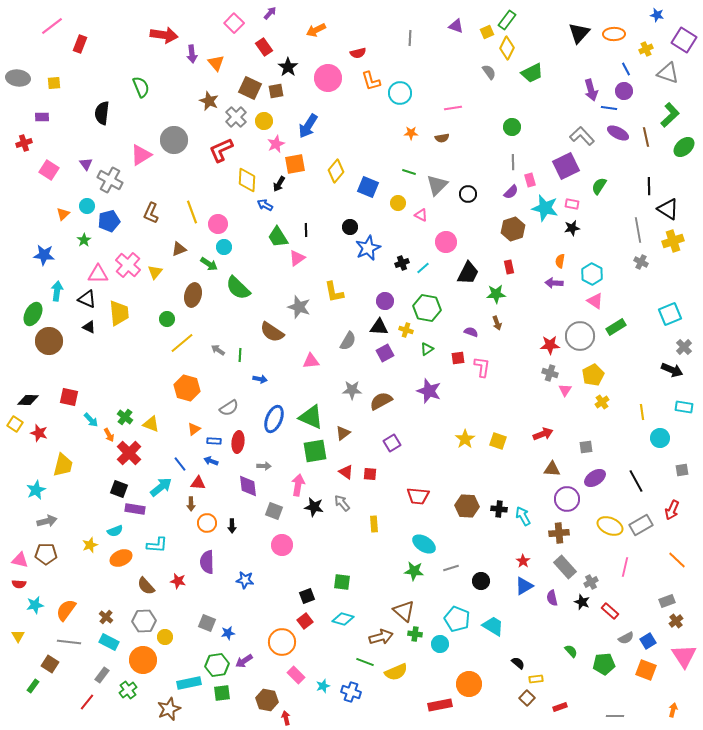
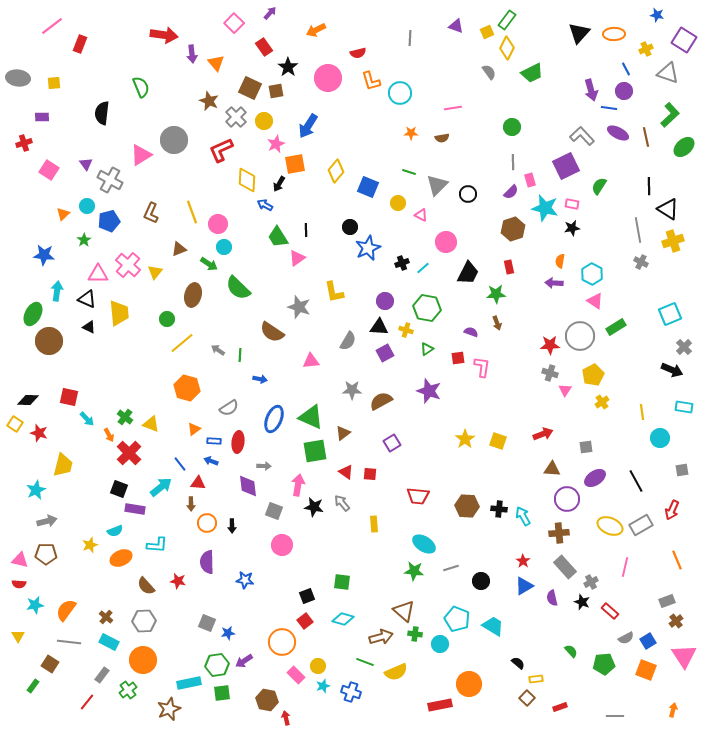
cyan arrow at (91, 420): moved 4 px left, 1 px up
orange line at (677, 560): rotated 24 degrees clockwise
yellow circle at (165, 637): moved 153 px right, 29 px down
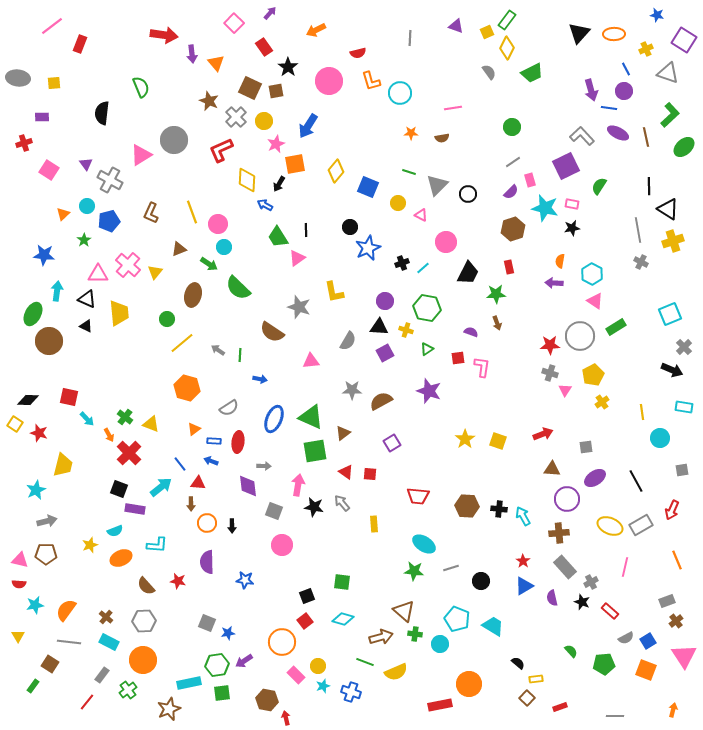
pink circle at (328, 78): moved 1 px right, 3 px down
gray line at (513, 162): rotated 56 degrees clockwise
black triangle at (89, 327): moved 3 px left, 1 px up
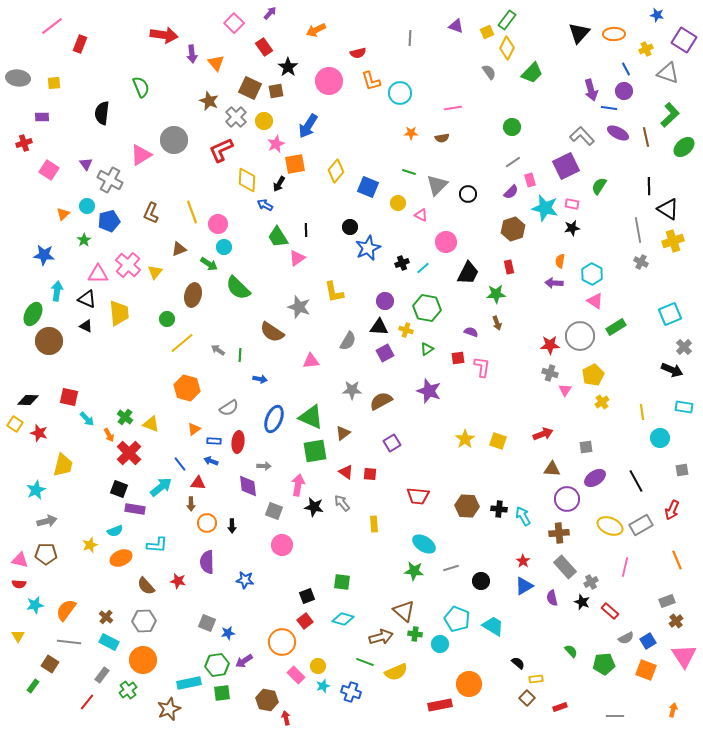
green trapezoid at (532, 73): rotated 20 degrees counterclockwise
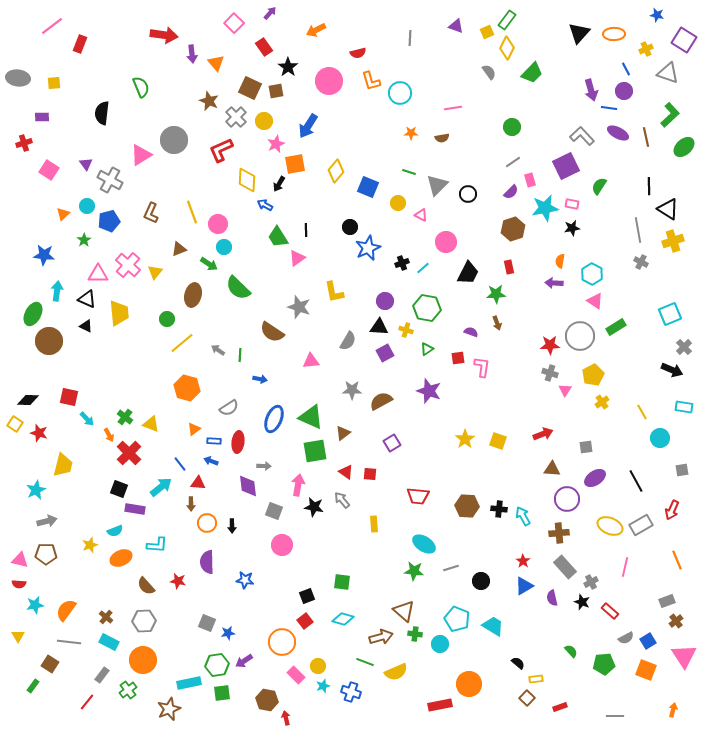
cyan star at (545, 208): rotated 24 degrees counterclockwise
yellow line at (642, 412): rotated 21 degrees counterclockwise
gray arrow at (342, 503): moved 3 px up
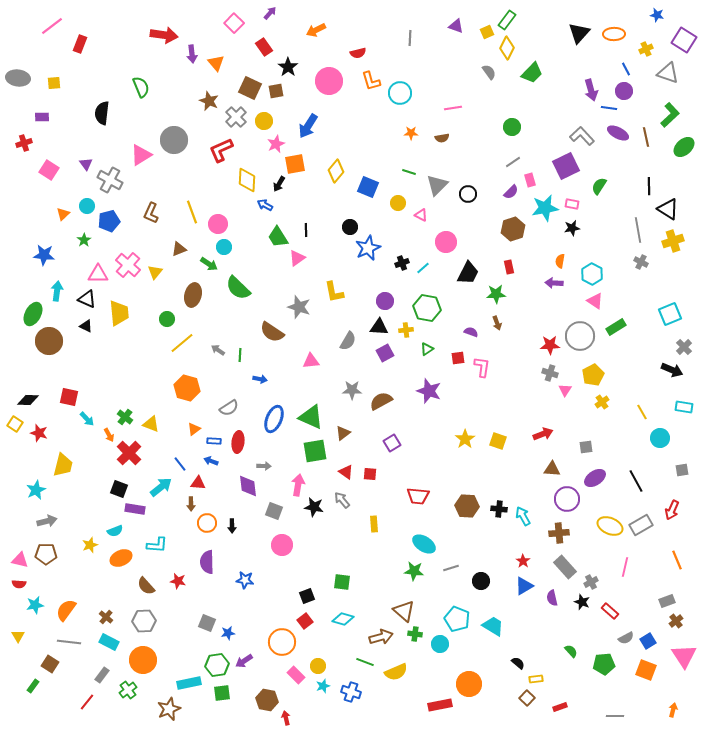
yellow cross at (406, 330): rotated 24 degrees counterclockwise
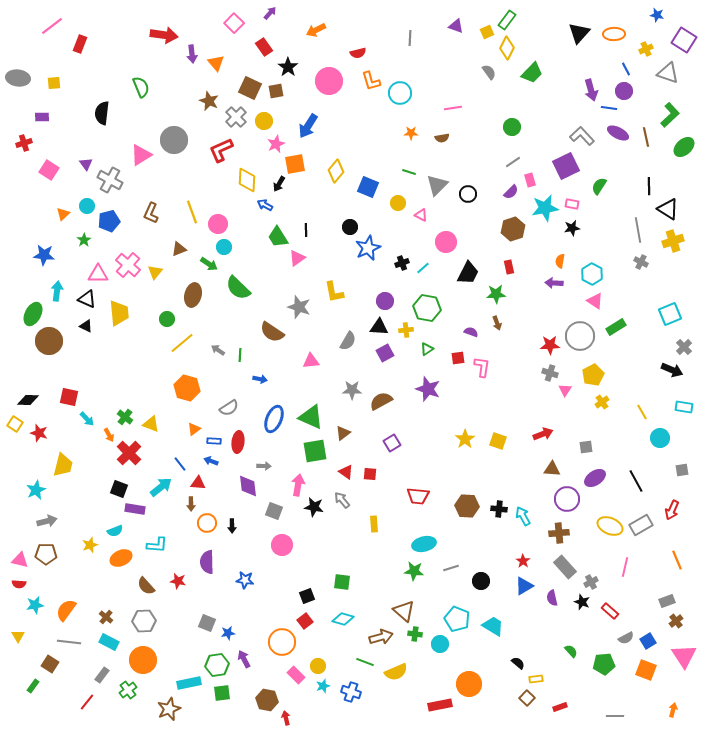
purple star at (429, 391): moved 1 px left, 2 px up
cyan ellipse at (424, 544): rotated 45 degrees counterclockwise
purple arrow at (244, 661): moved 2 px up; rotated 96 degrees clockwise
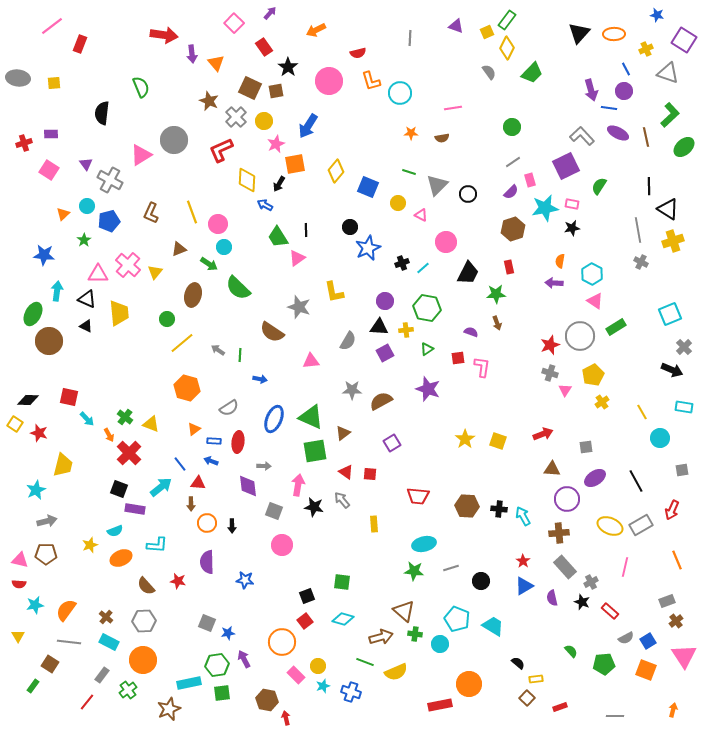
purple rectangle at (42, 117): moved 9 px right, 17 px down
red star at (550, 345): rotated 18 degrees counterclockwise
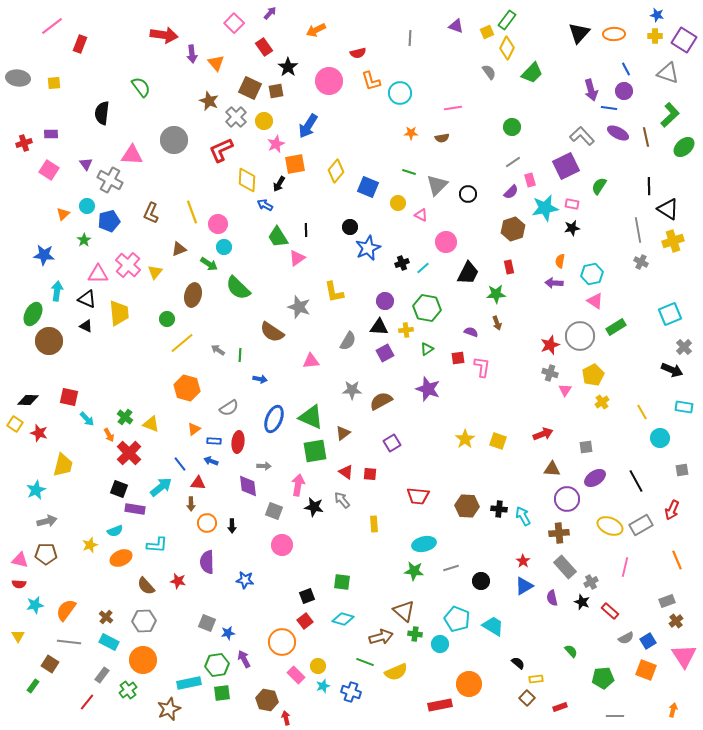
yellow cross at (646, 49): moved 9 px right, 13 px up; rotated 24 degrees clockwise
green semicircle at (141, 87): rotated 15 degrees counterclockwise
pink triangle at (141, 155): moved 9 px left; rotated 35 degrees clockwise
cyan hexagon at (592, 274): rotated 20 degrees clockwise
green pentagon at (604, 664): moved 1 px left, 14 px down
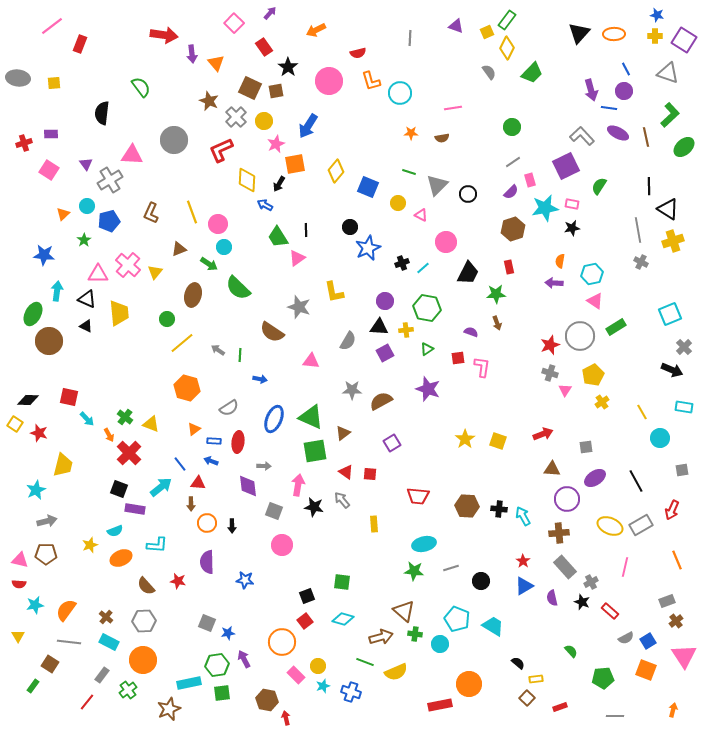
gray cross at (110, 180): rotated 30 degrees clockwise
pink triangle at (311, 361): rotated 12 degrees clockwise
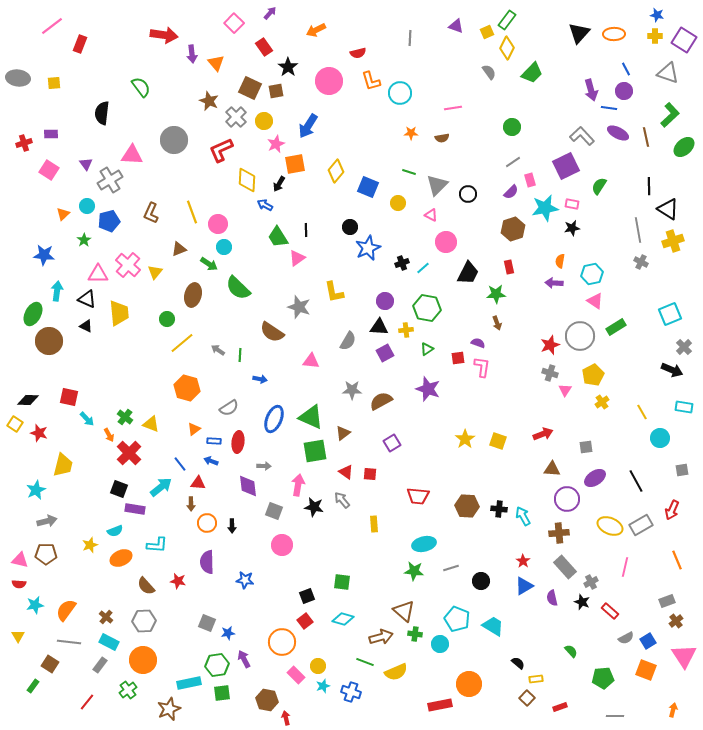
pink triangle at (421, 215): moved 10 px right
purple semicircle at (471, 332): moved 7 px right, 11 px down
gray rectangle at (102, 675): moved 2 px left, 10 px up
